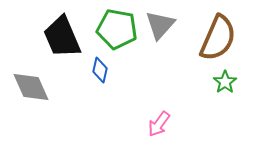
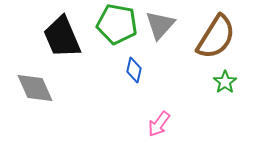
green pentagon: moved 5 px up
brown semicircle: moved 2 px left, 1 px up; rotated 9 degrees clockwise
blue diamond: moved 34 px right
gray diamond: moved 4 px right, 1 px down
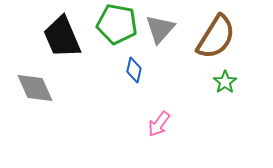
gray triangle: moved 4 px down
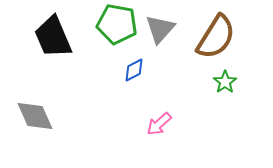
black trapezoid: moved 9 px left
blue diamond: rotated 50 degrees clockwise
gray diamond: moved 28 px down
pink arrow: rotated 12 degrees clockwise
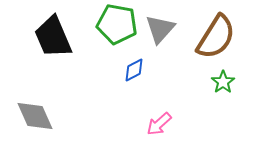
green star: moved 2 px left
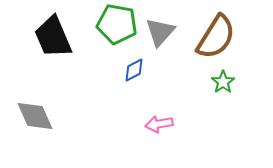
gray triangle: moved 3 px down
pink arrow: rotated 32 degrees clockwise
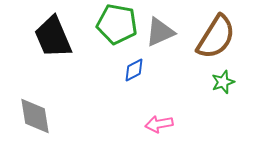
gray triangle: rotated 24 degrees clockwise
green star: rotated 15 degrees clockwise
gray diamond: rotated 15 degrees clockwise
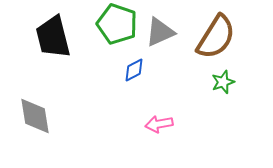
green pentagon: rotated 9 degrees clockwise
black trapezoid: rotated 9 degrees clockwise
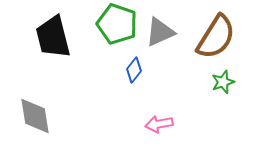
blue diamond: rotated 25 degrees counterclockwise
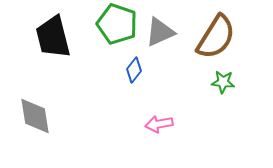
green star: rotated 25 degrees clockwise
